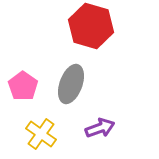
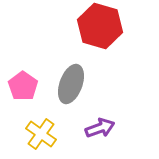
red hexagon: moved 9 px right
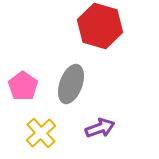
yellow cross: moved 1 px up; rotated 12 degrees clockwise
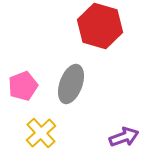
pink pentagon: rotated 16 degrees clockwise
purple arrow: moved 24 px right, 9 px down
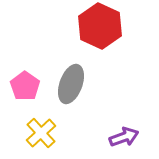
red hexagon: rotated 9 degrees clockwise
pink pentagon: moved 2 px right; rotated 16 degrees counterclockwise
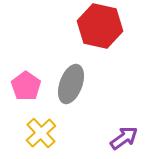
red hexagon: rotated 12 degrees counterclockwise
pink pentagon: moved 1 px right
purple arrow: moved 1 px down; rotated 16 degrees counterclockwise
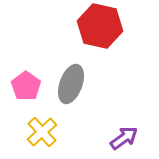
yellow cross: moved 1 px right, 1 px up
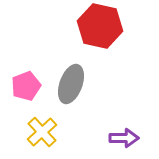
pink pentagon: rotated 16 degrees clockwise
purple arrow: rotated 36 degrees clockwise
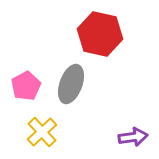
red hexagon: moved 8 px down
pink pentagon: rotated 8 degrees counterclockwise
purple arrow: moved 9 px right, 1 px up; rotated 8 degrees counterclockwise
